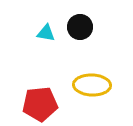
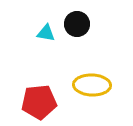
black circle: moved 3 px left, 3 px up
red pentagon: moved 1 px left, 2 px up
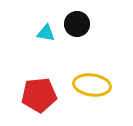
yellow ellipse: rotated 6 degrees clockwise
red pentagon: moved 7 px up
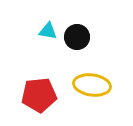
black circle: moved 13 px down
cyan triangle: moved 2 px right, 2 px up
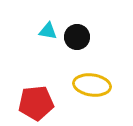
red pentagon: moved 3 px left, 8 px down
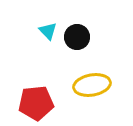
cyan triangle: rotated 36 degrees clockwise
yellow ellipse: rotated 18 degrees counterclockwise
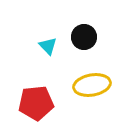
cyan triangle: moved 15 px down
black circle: moved 7 px right
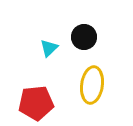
cyan triangle: moved 1 px right, 2 px down; rotated 30 degrees clockwise
yellow ellipse: rotated 72 degrees counterclockwise
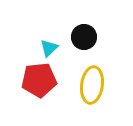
red pentagon: moved 3 px right, 23 px up
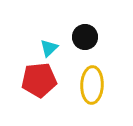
black circle: moved 1 px right
yellow ellipse: rotated 6 degrees counterclockwise
